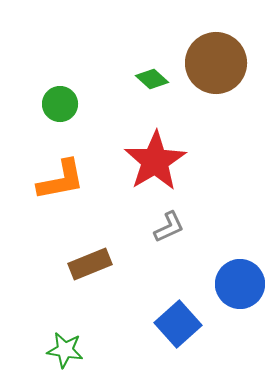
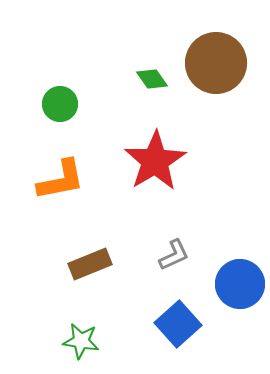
green diamond: rotated 12 degrees clockwise
gray L-shape: moved 5 px right, 28 px down
green star: moved 16 px right, 9 px up
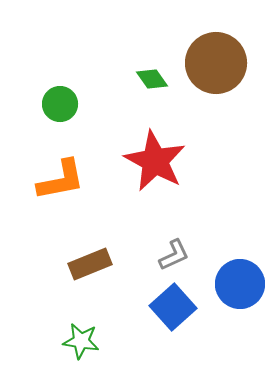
red star: rotated 12 degrees counterclockwise
blue square: moved 5 px left, 17 px up
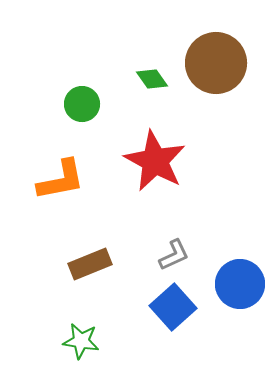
green circle: moved 22 px right
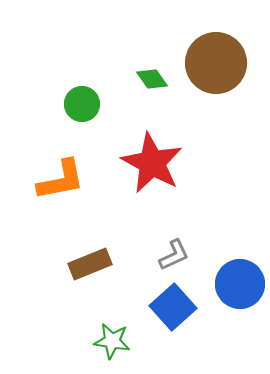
red star: moved 3 px left, 2 px down
green star: moved 31 px right
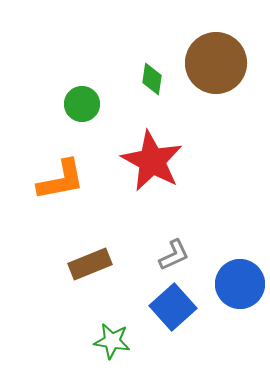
green diamond: rotated 44 degrees clockwise
red star: moved 2 px up
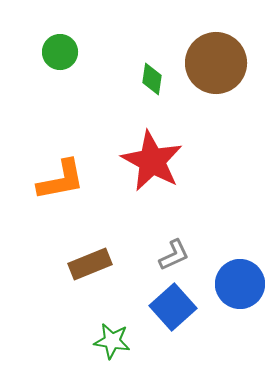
green circle: moved 22 px left, 52 px up
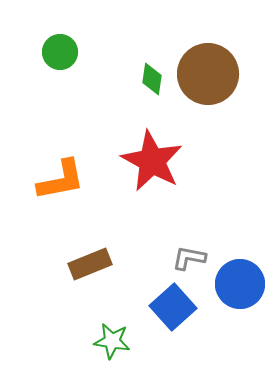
brown circle: moved 8 px left, 11 px down
gray L-shape: moved 15 px right, 3 px down; rotated 144 degrees counterclockwise
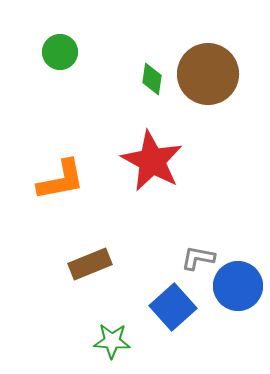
gray L-shape: moved 9 px right
blue circle: moved 2 px left, 2 px down
green star: rotated 6 degrees counterclockwise
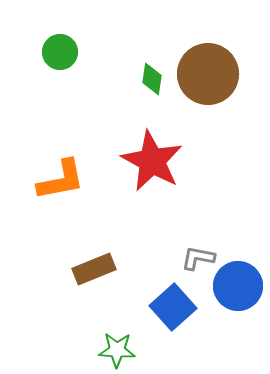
brown rectangle: moved 4 px right, 5 px down
green star: moved 5 px right, 9 px down
